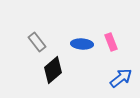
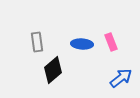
gray rectangle: rotated 30 degrees clockwise
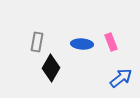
gray rectangle: rotated 18 degrees clockwise
black diamond: moved 2 px left, 2 px up; rotated 20 degrees counterclockwise
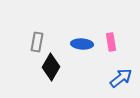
pink rectangle: rotated 12 degrees clockwise
black diamond: moved 1 px up
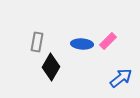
pink rectangle: moved 3 px left, 1 px up; rotated 54 degrees clockwise
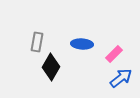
pink rectangle: moved 6 px right, 13 px down
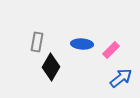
pink rectangle: moved 3 px left, 4 px up
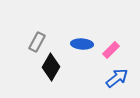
gray rectangle: rotated 18 degrees clockwise
blue arrow: moved 4 px left
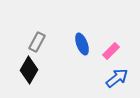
blue ellipse: rotated 65 degrees clockwise
pink rectangle: moved 1 px down
black diamond: moved 22 px left, 3 px down
